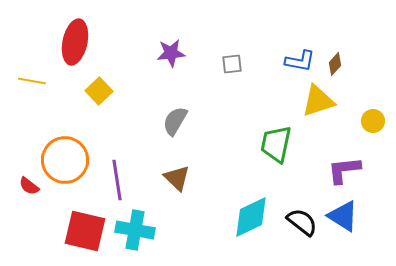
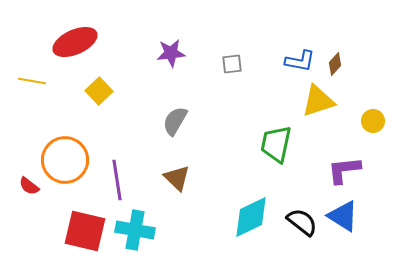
red ellipse: rotated 54 degrees clockwise
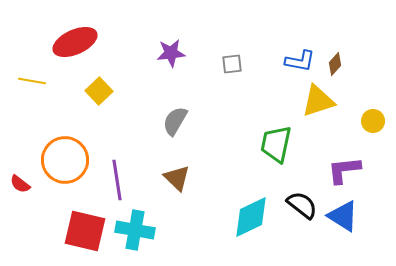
red semicircle: moved 9 px left, 2 px up
black semicircle: moved 17 px up
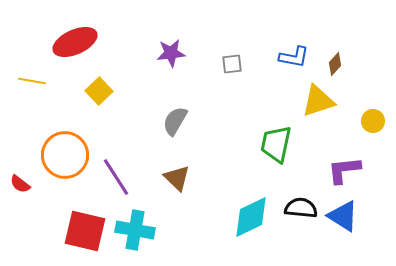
blue L-shape: moved 6 px left, 4 px up
orange circle: moved 5 px up
purple line: moved 1 px left, 3 px up; rotated 24 degrees counterclockwise
black semicircle: moved 1 px left, 3 px down; rotated 32 degrees counterclockwise
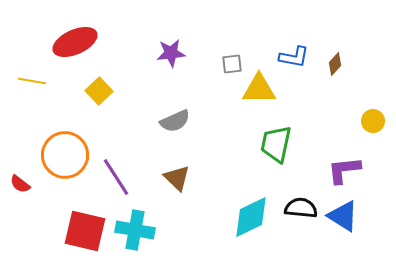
yellow triangle: moved 59 px left, 12 px up; rotated 18 degrees clockwise
gray semicircle: rotated 144 degrees counterclockwise
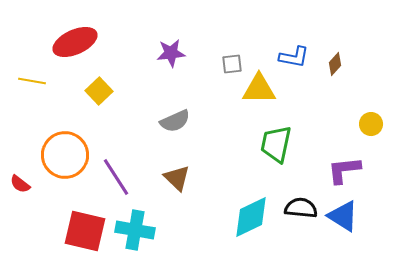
yellow circle: moved 2 px left, 3 px down
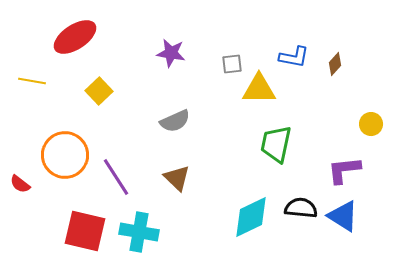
red ellipse: moved 5 px up; rotated 9 degrees counterclockwise
purple star: rotated 16 degrees clockwise
cyan cross: moved 4 px right, 2 px down
